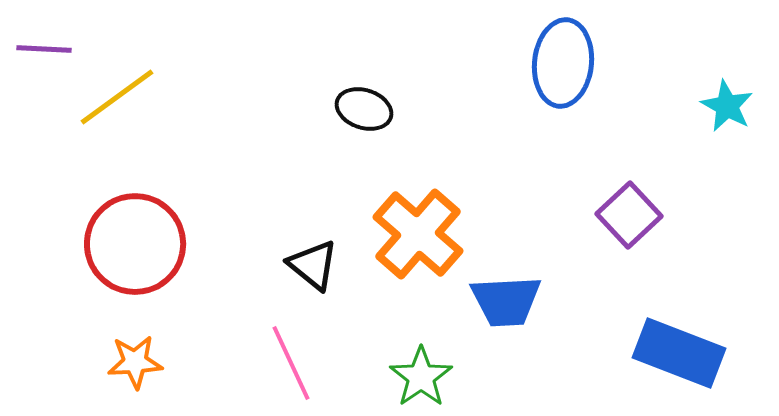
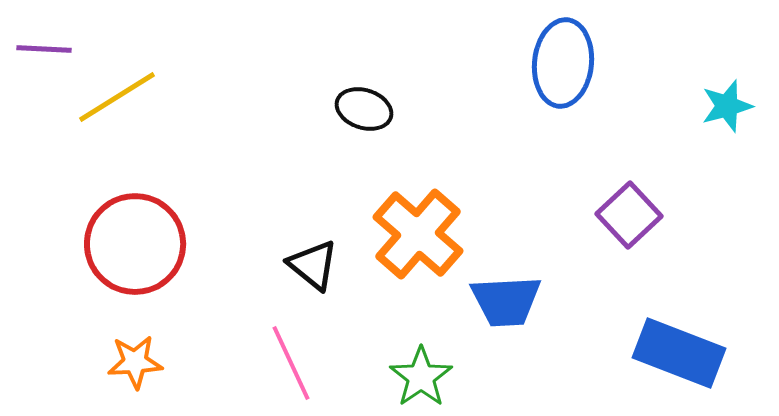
yellow line: rotated 4 degrees clockwise
cyan star: rotated 28 degrees clockwise
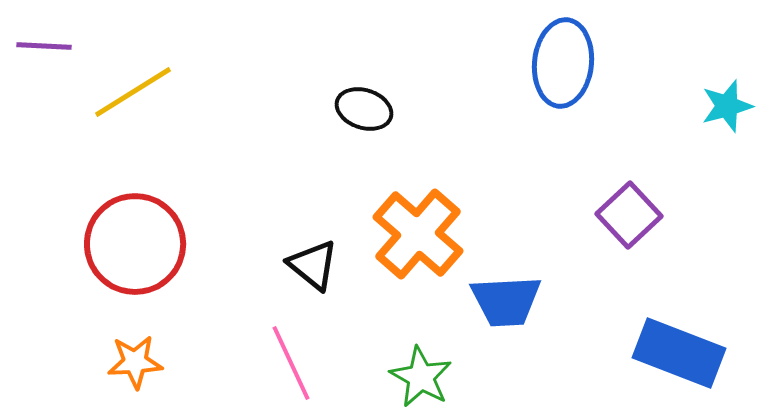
purple line: moved 3 px up
yellow line: moved 16 px right, 5 px up
green star: rotated 8 degrees counterclockwise
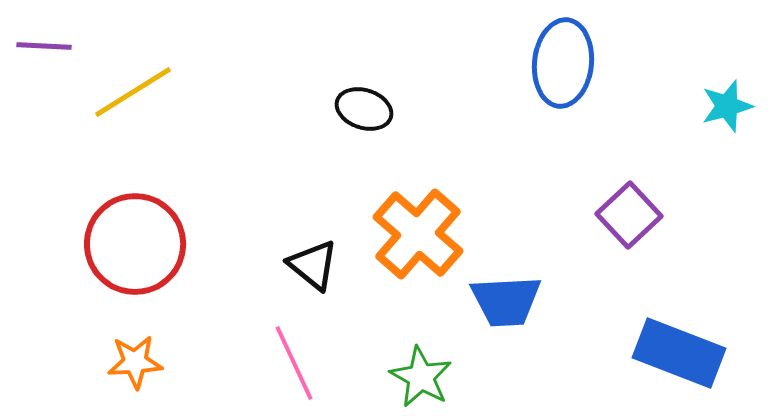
pink line: moved 3 px right
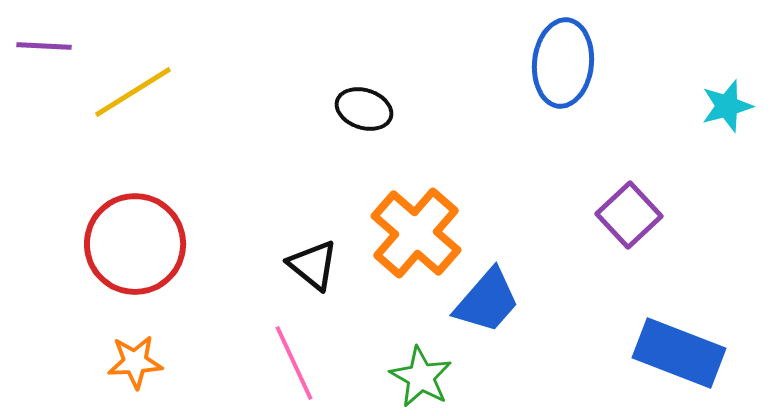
orange cross: moved 2 px left, 1 px up
blue trapezoid: moved 19 px left; rotated 46 degrees counterclockwise
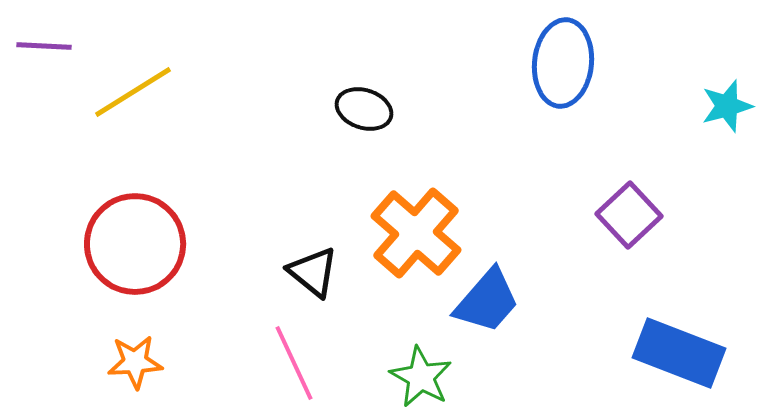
black triangle: moved 7 px down
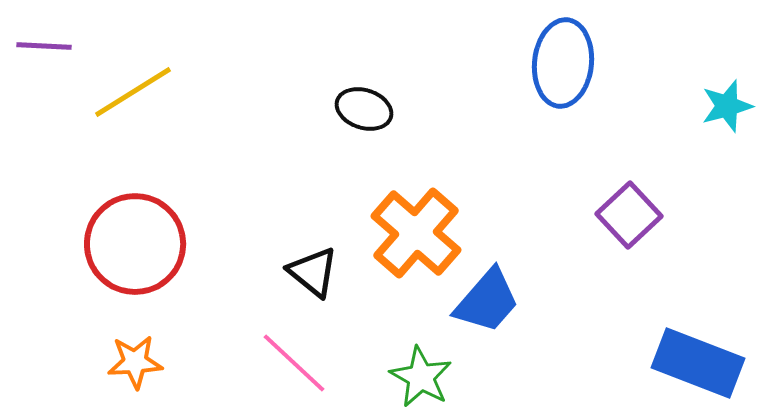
blue rectangle: moved 19 px right, 10 px down
pink line: rotated 22 degrees counterclockwise
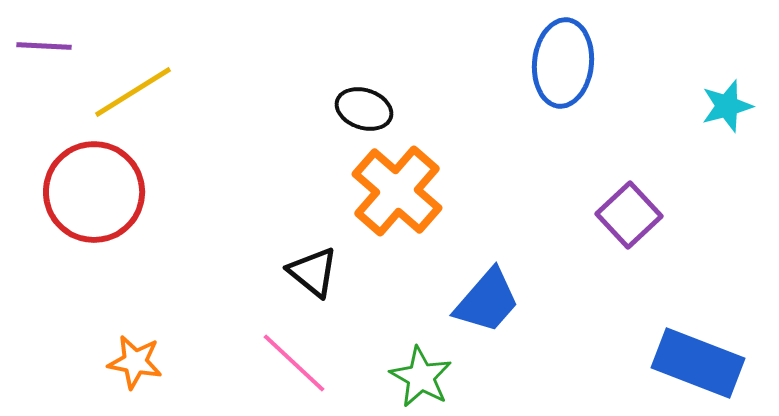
orange cross: moved 19 px left, 42 px up
red circle: moved 41 px left, 52 px up
orange star: rotated 14 degrees clockwise
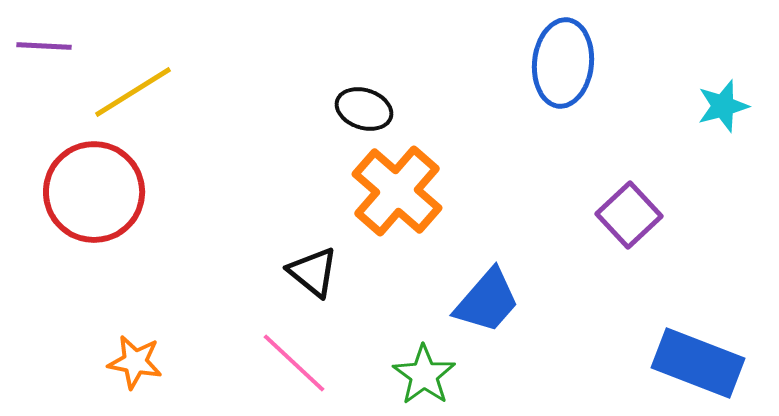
cyan star: moved 4 px left
green star: moved 3 px right, 2 px up; rotated 6 degrees clockwise
